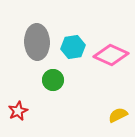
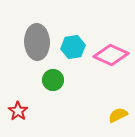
red star: rotated 12 degrees counterclockwise
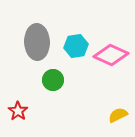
cyan hexagon: moved 3 px right, 1 px up
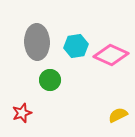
green circle: moved 3 px left
red star: moved 4 px right, 2 px down; rotated 18 degrees clockwise
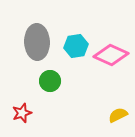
green circle: moved 1 px down
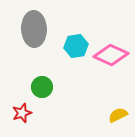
gray ellipse: moved 3 px left, 13 px up
green circle: moved 8 px left, 6 px down
